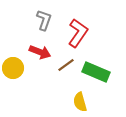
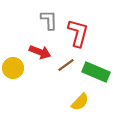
gray L-shape: moved 5 px right; rotated 20 degrees counterclockwise
red L-shape: rotated 20 degrees counterclockwise
yellow semicircle: rotated 120 degrees counterclockwise
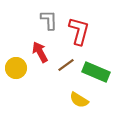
red L-shape: moved 1 px right, 2 px up
red arrow: rotated 140 degrees counterclockwise
yellow circle: moved 3 px right
yellow semicircle: moved 1 px left, 2 px up; rotated 78 degrees clockwise
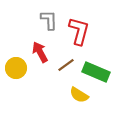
yellow semicircle: moved 5 px up
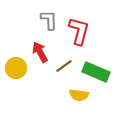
brown line: moved 2 px left, 1 px down
yellow semicircle: rotated 24 degrees counterclockwise
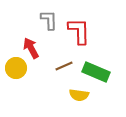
red L-shape: rotated 16 degrees counterclockwise
red arrow: moved 9 px left, 4 px up
brown line: rotated 12 degrees clockwise
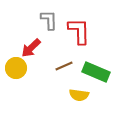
red arrow: rotated 105 degrees counterclockwise
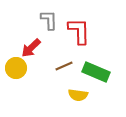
yellow semicircle: moved 1 px left
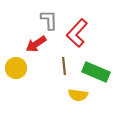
red L-shape: moved 2 px left, 2 px down; rotated 136 degrees counterclockwise
red arrow: moved 5 px right, 4 px up; rotated 10 degrees clockwise
brown line: rotated 72 degrees counterclockwise
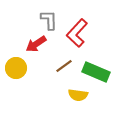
brown line: rotated 60 degrees clockwise
